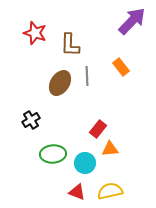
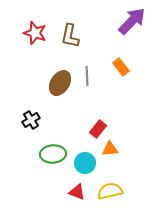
brown L-shape: moved 9 px up; rotated 10 degrees clockwise
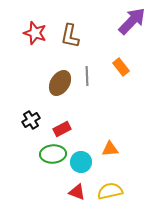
red rectangle: moved 36 px left; rotated 24 degrees clockwise
cyan circle: moved 4 px left, 1 px up
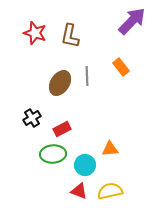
black cross: moved 1 px right, 2 px up
cyan circle: moved 4 px right, 3 px down
red triangle: moved 2 px right, 1 px up
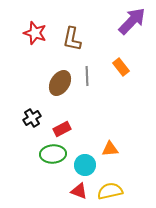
brown L-shape: moved 2 px right, 3 px down
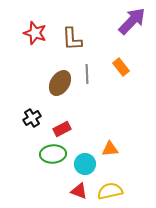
brown L-shape: rotated 15 degrees counterclockwise
gray line: moved 2 px up
cyan circle: moved 1 px up
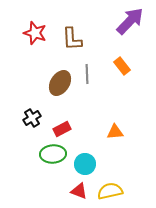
purple arrow: moved 2 px left
orange rectangle: moved 1 px right, 1 px up
orange triangle: moved 5 px right, 17 px up
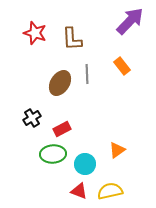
orange triangle: moved 2 px right, 18 px down; rotated 30 degrees counterclockwise
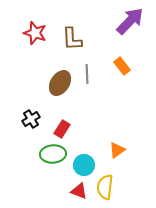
black cross: moved 1 px left, 1 px down
red rectangle: rotated 30 degrees counterclockwise
cyan circle: moved 1 px left, 1 px down
yellow semicircle: moved 5 px left, 4 px up; rotated 70 degrees counterclockwise
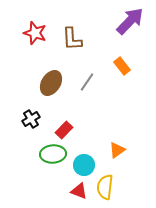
gray line: moved 8 px down; rotated 36 degrees clockwise
brown ellipse: moved 9 px left
red rectangle: moved 2 px right, 1 px down; rotated 12 degrees clockwise
